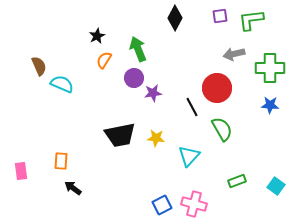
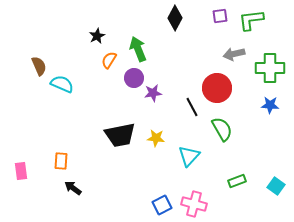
orange semicircle: moved 5 px right
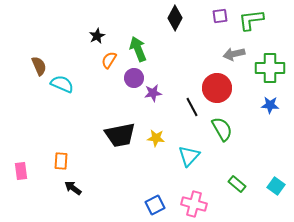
green rectangle: moved 3 px down; rotated 60 degrees clockwise
blue square: moved 7 px left
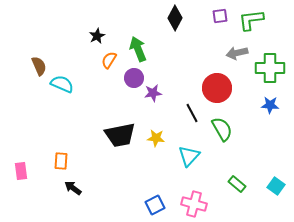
gray arrow: moved 3 px right, 1 px up
black line: moved 6 px down
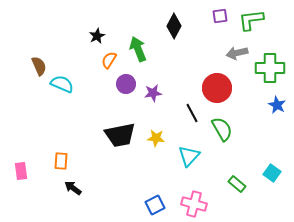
black diamond: moved 1 px left, 8 px down
purple circle: moved 8 px left, 6 px down
blue star: moved 7 px right; rotated 24 degrees clockwise
cyan square: moved 4 px left, 13 px up
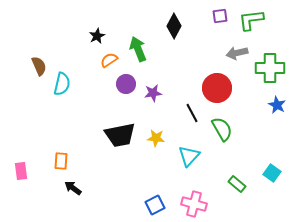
orange semicircle: rotated 24 degrees clockwise
cyan semicircle: rotated 80 degrees clockwise
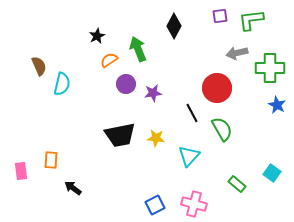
orange rectangle: moved 10 px left, 1 px up
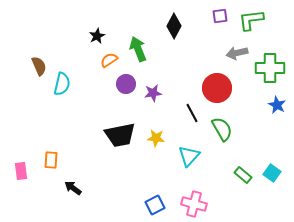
green rectangle: moved 6 px right, 9 px up
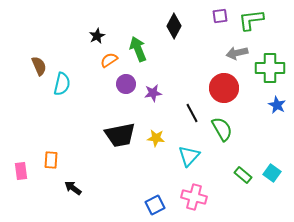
red circle: moved 7 px right
pink cross: moved 7 px up
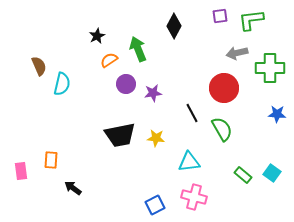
blue star: moved 9 px down; rotated 24 degrees counterclockwise
cyan triangle: moved 6 px down; rotated 40 degrees clockwise
